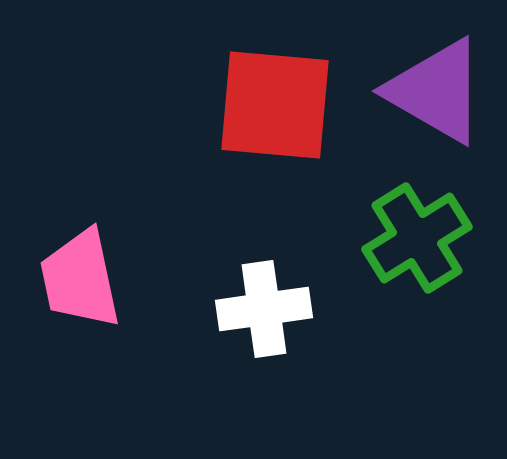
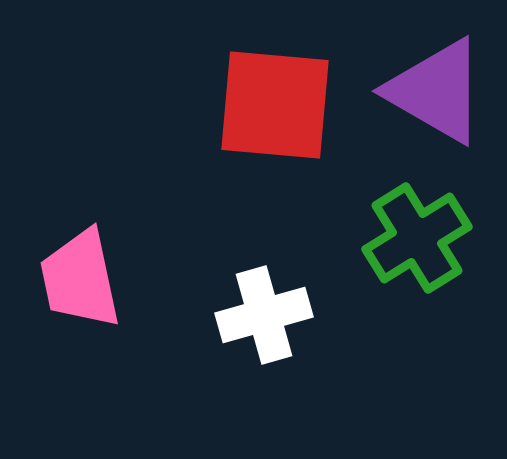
white cross: moved 6 px down; rotated 8 degrees counterclockwise
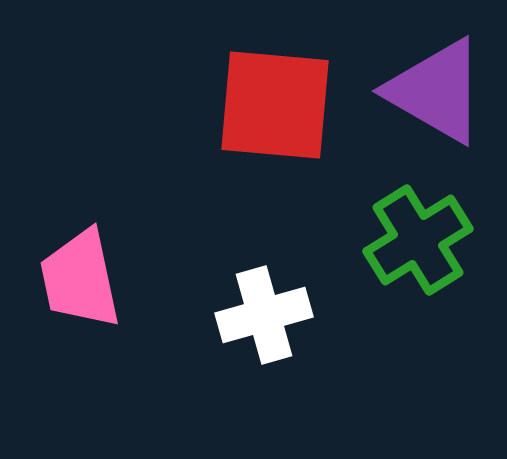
green cross: moved 1 px right, 2 px down
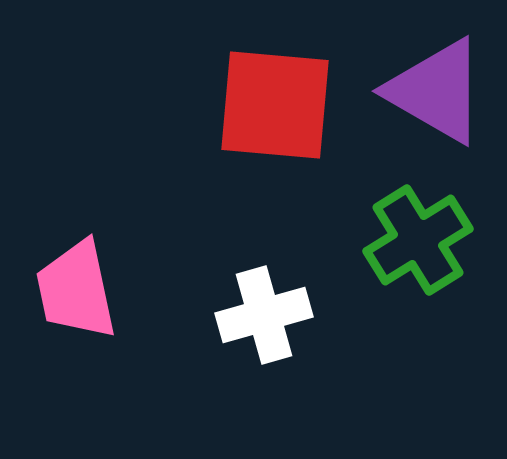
pink trapezoid: moved 4 px left, 11 px down
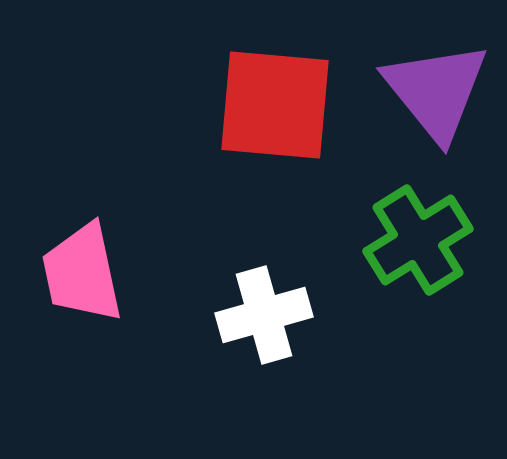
purple triangle: rotated 21 degrees clockwise
pink trapezoid: moved 6 px right, 17 px up
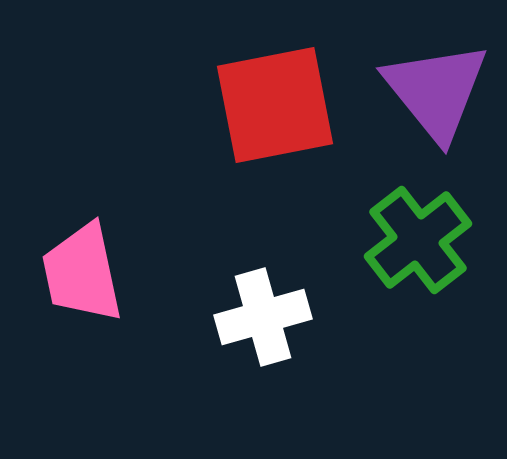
red square: rotated 16 degrees counterclockwise
green cross: rotated 6 degrees counterclockwise
white cross: moved 1 px left, 2 px down
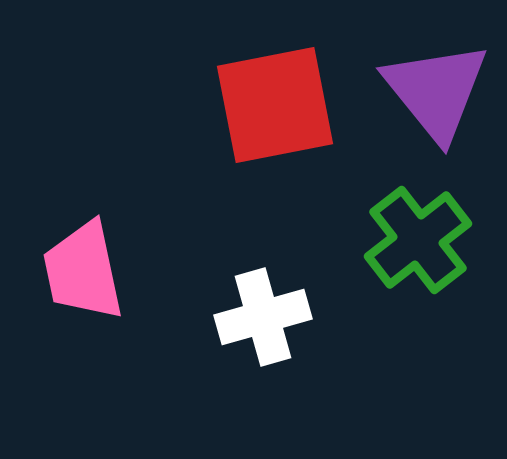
pink trapezoid: moved 1 px right, 2 px up
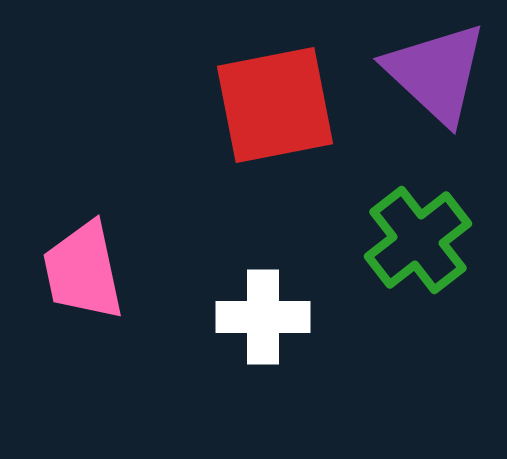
purple triangle: moved 18 px up; rotated 8 degrees counterclockwise
white cross: rotated 16 degrees clockwise
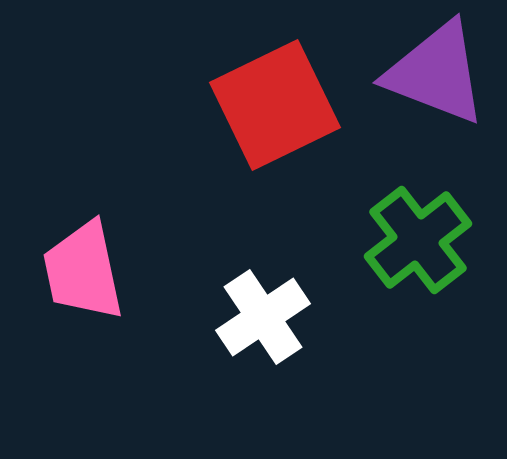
purple triangle: rotated 22 degrees counterclockwise
red square: rotated 15 degrees counterclockwise
white cross: rotated 34 degrees counterclockwise
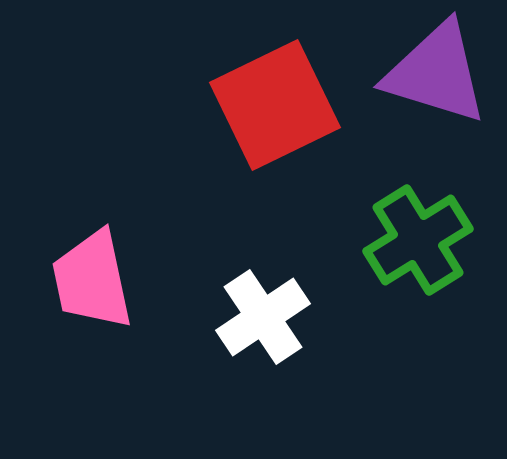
purple triangle: rotated 4 degrees counterclockwise
green cross: rotated 6 degrees clockwise
pink trapezoid: moved 9 px right, 9 px down
